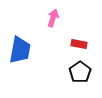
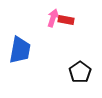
red rectangle: moved 13 px left, 24 px up
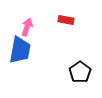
pink arrow: moved 26 px left, 9 px down
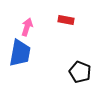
blue trapezoid: moved 3 px down
black pentagon: rotated 15 degrees counterclockwise
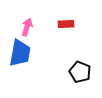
red rectangle: moved 4 px down; rotated 14 degrees counterclockwise
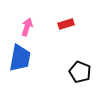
red rectangle: rotated 14 degrees counterclockwise
blue trapezoid: moved 5 px down
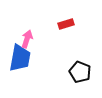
pink arrow: moved 12 px down
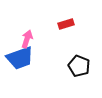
blue trapezoid: rotated 60 degrees clockwise
black pentagon: moved 1 px left, 6 px up
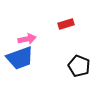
pink arrow: rotated 60 degrees clockwise
